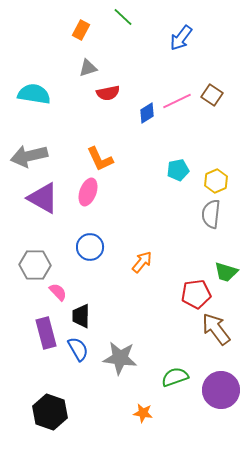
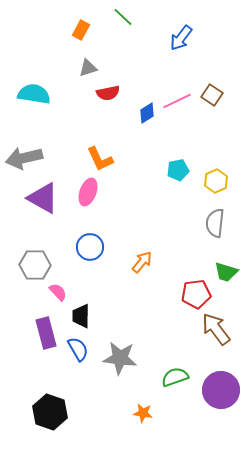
gray arrow: moved 5 px left, 2 px down
gray semicircle: moved 4 px right, 9 px down
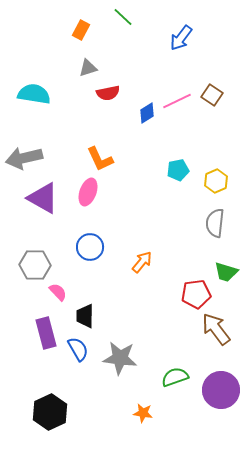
black trapezoid: moved 4 px right
black hexagon: rotated 16 degrees clockwise
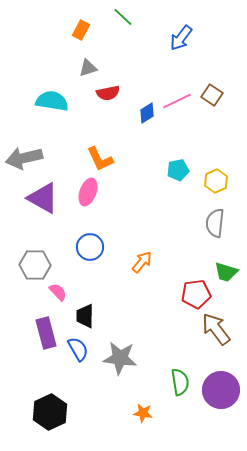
cyan semicircle: moved 18 px right, 7 px down
green semicircle: moved 5 px right, 5 px down; rotated 100 degrees clockwise
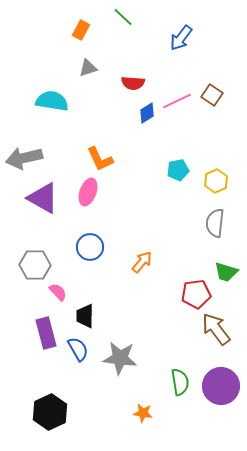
red semicircle: moved 25 px right, 10 px up; rotated 15 degrees clockwise
purple circle: moved 4 px up
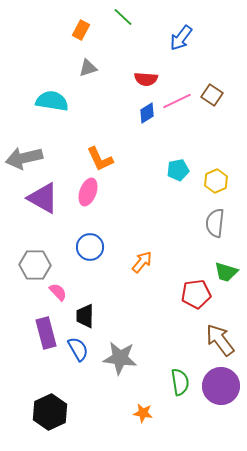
red semicircle: moved 13 px right, 4 px up
brown arrow: moved 4 px right, 11 px down
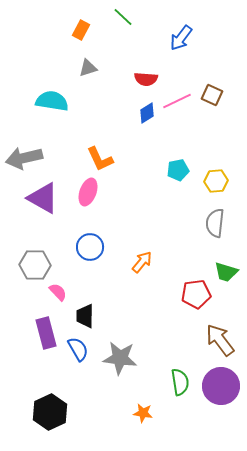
brown square: rotated 10 degrees counterclockwise
yellow hexagon: rotated 20 degrees clockwise
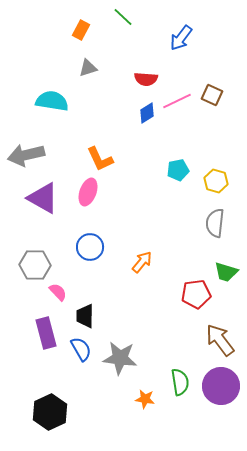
gray arrow: moved 2 px right, 3 px up
yellow hexagon: rotated 20 degrees clockwise
blue semicircle: moved 3 px right
orange star: moved 2 px right, 14 px up
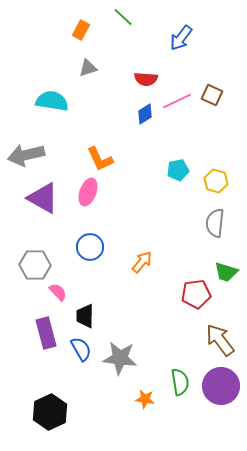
blue diamond: moved 2 px left, 1 px down
